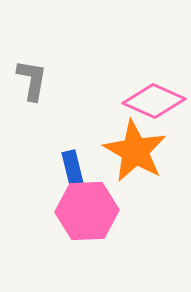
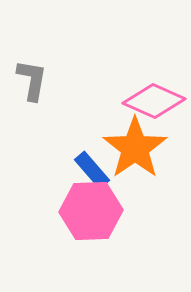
orange star: moved 3 px up; rotated 8 degrees clockwise
blue rectangle: moved 19 px right; rotated 27 degrees counterclockwise
pink hexagon: moved 4 px right
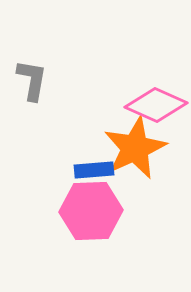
pink diamond: moved 2 px right, 4 px down
orange star: rotated 10 degrees clockwise
blue rectangle: moved 2 px right; rotated 54 degrees counterclockwise
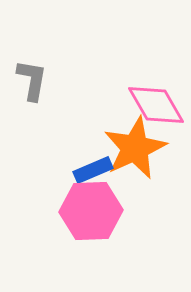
pink diamond: rotated 36 degrees clockwise
blue rectangle: moved 1 px left; rotated 18 degrees counterclockwise
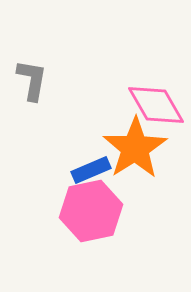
orange star: rotated 8 degrees counterclockwise
blue rectangle: moved 2 px left
pink hexagon: rotated 10 degrees counterclockwise
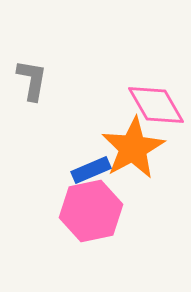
orange star: moved 2 px left; rotated 4 degrees clockwise
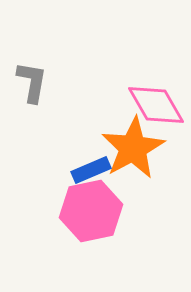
gray L-shape: moved 2 px down
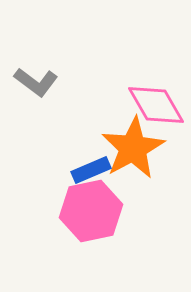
gray L-shape: moved 4 px right; rotated 117 degrees clockwise
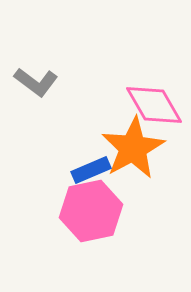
pink diamond: moved 2 px left
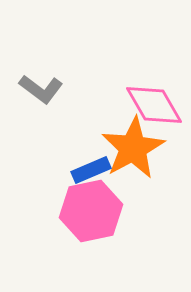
gray L-shape: moved 5 px right, 7 px down
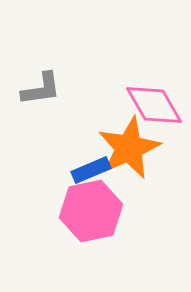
gray L-shape: rotated 45 degrees counterclockwise
orange star: moved 4 px left; rotated 4 degrees clockwise
